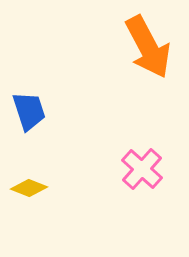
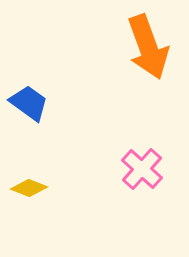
orange arrow: rotated 8 degrees clockwise
blue trapezoid: moved 8 px up; rotated 36 degrees counterclockwise
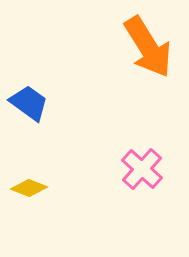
orange arrow: rotated 12 degrees counterclockwise
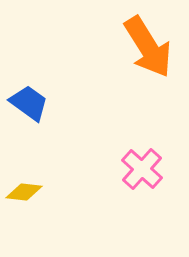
yellow diamond: moved 5 px left, 4 px down; rotated 15 degrees counterclockwise
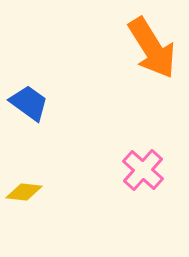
orange arrow: moved 4 px right, 1 px down
pink cross: moved 1 px right, 1 px down
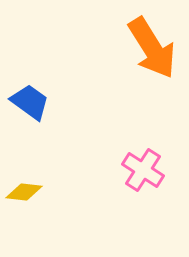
blue trapezoid: moved 1 px right, 1 px up
pink cross: rotated 9 degrees counterclockwise
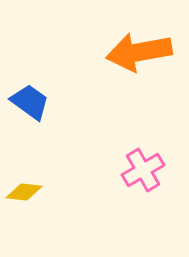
orange arrow: moved 13 px left, 4 px down; rotated 112 degrees clockwise
pink cross: rotated 27 degrees clockwise
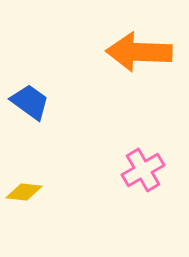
orange arrow: rotated 12 degrees clockwise
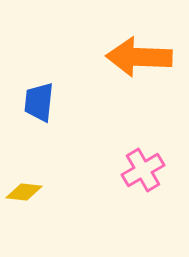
orange arrow: moved 5 px down
blue trapezoid: moved 9 px right; rotated 120 degrees counterclockwise
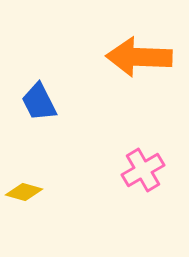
blue trapezoid: rotated 33 degrees counterclockwise
yellow diamond: rotated 9 degrees clockwise
